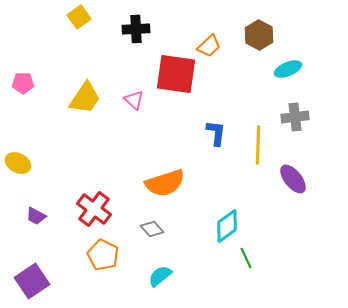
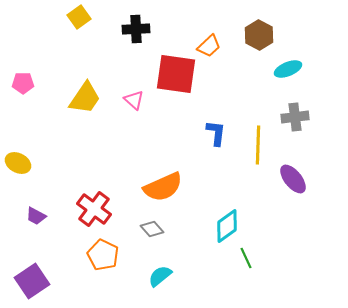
orange semicircle: moved 2 px left, 4 px down; rotated 6 degrees counterclockwise
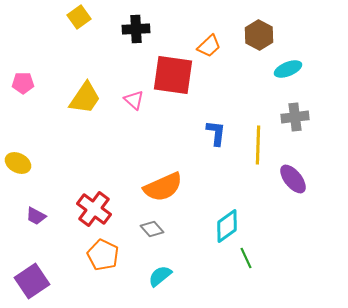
red square: moved 3 px left, 1 px down
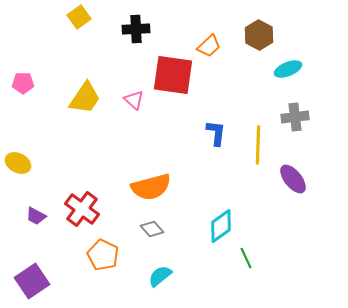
orange semicircle: moved 12 px left; rotated 9 degrees clockwise
red cross: moved 12 px left
cyan diamond: moved 6 px left
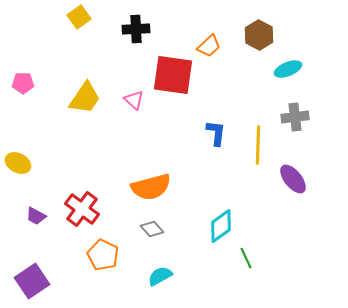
cyan semicircle: rotated 10 degrees clockwise
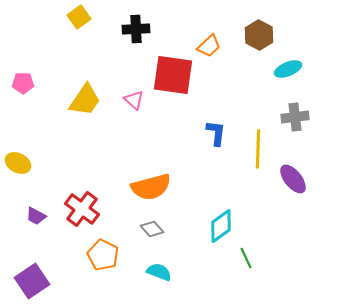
yellow trapezoid: moved 2 px down
yellow line: moved 4 px down
cyan semicircle: moved 1 px left, 4 px up; rotated 50 degrees clockwise
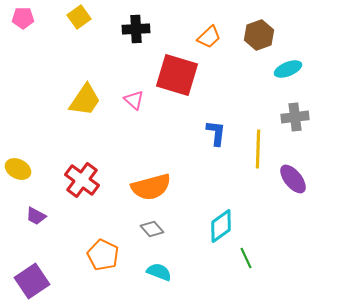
brown hexagon: rotated 12 degrees clockwise
orange trapezoid: moved 9 px up
red square: moved 4 px right; rotated 9 degrees clockwise
pink pentagon: moved 65 px up
yellow ellipse: moved 6 px down
red cross: moved 29 px up
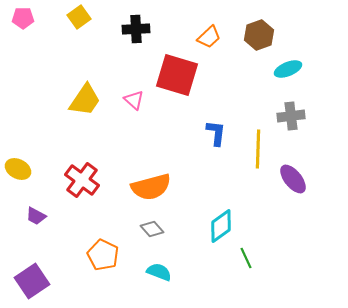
gray cross: moved 4 px left, 1 px up
